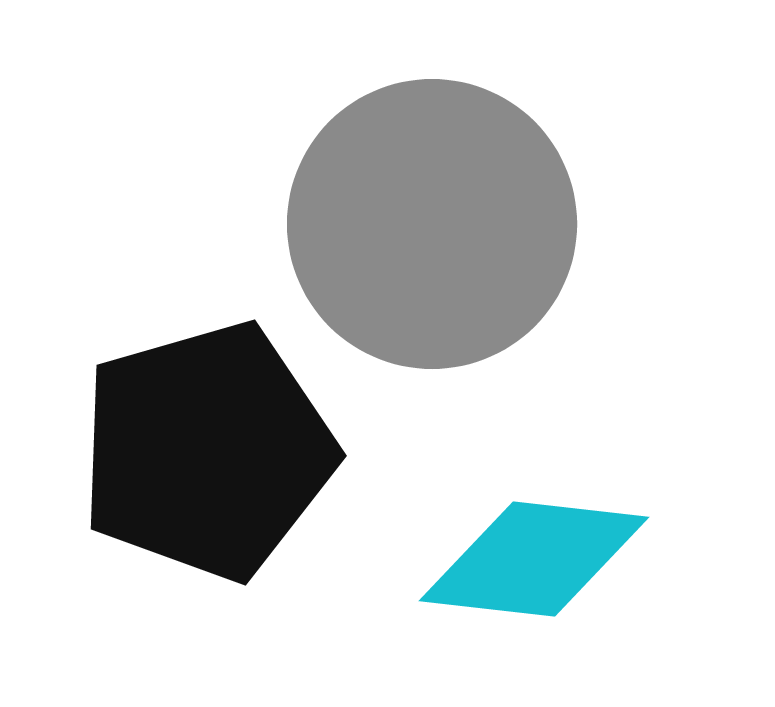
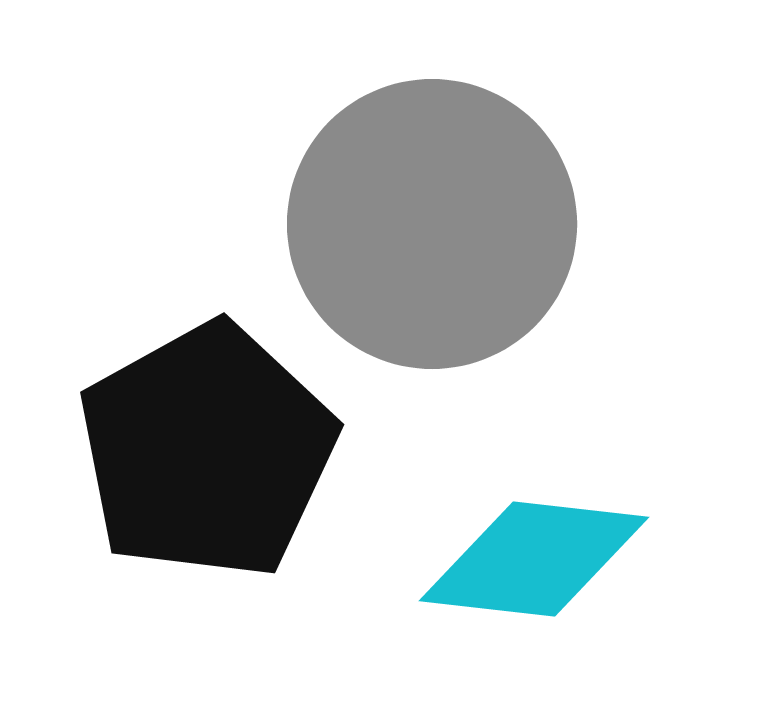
black pentagon: rotated 13 degrees counterclockwise
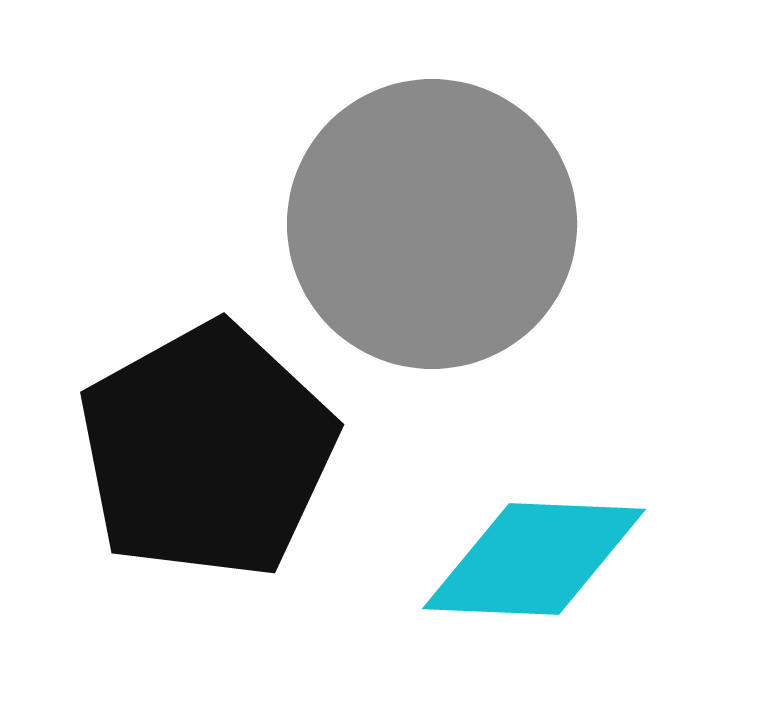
cyan diamond: rotated 4 degrees counterclockwise
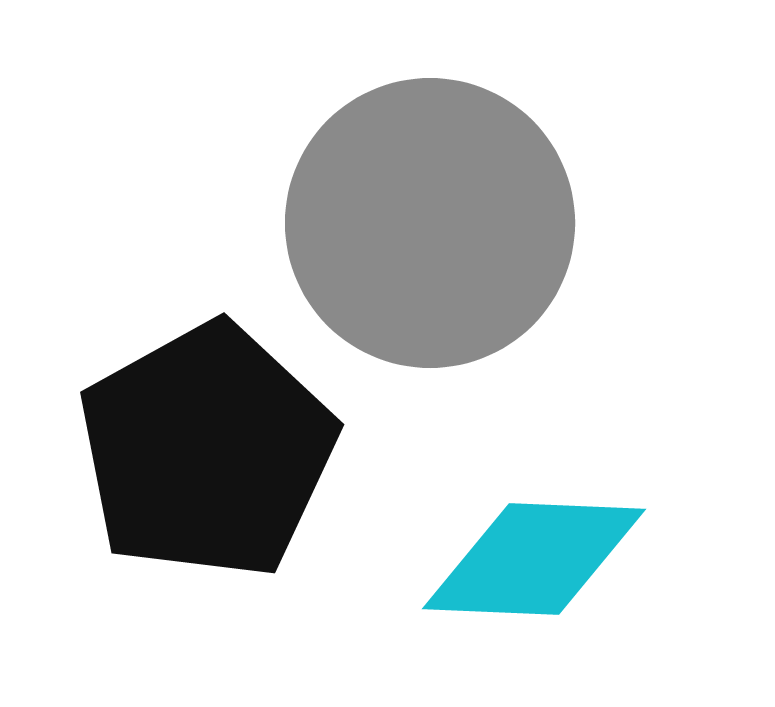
gray circle: moved 2 px left, 1 px up
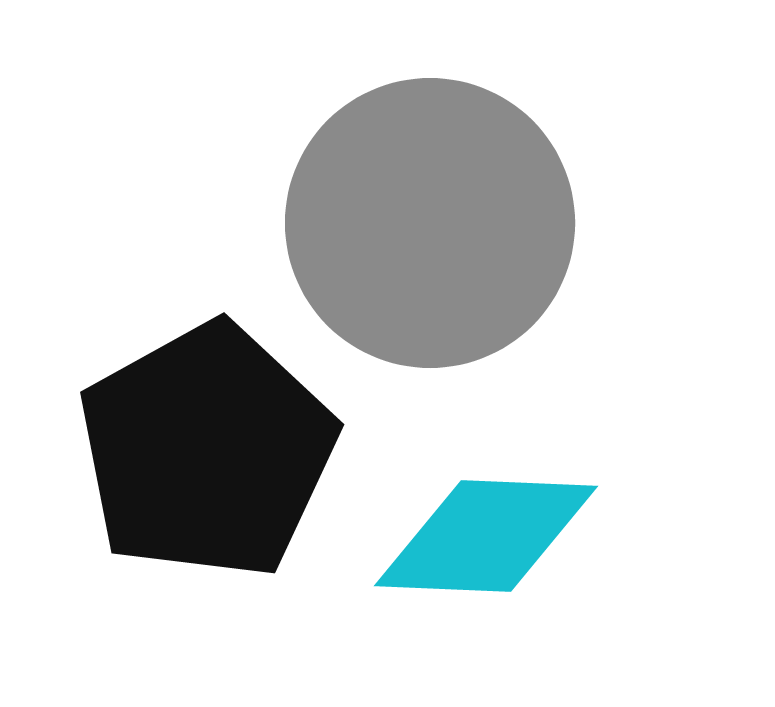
cyan diamond: moved 48 px left, 23 px up
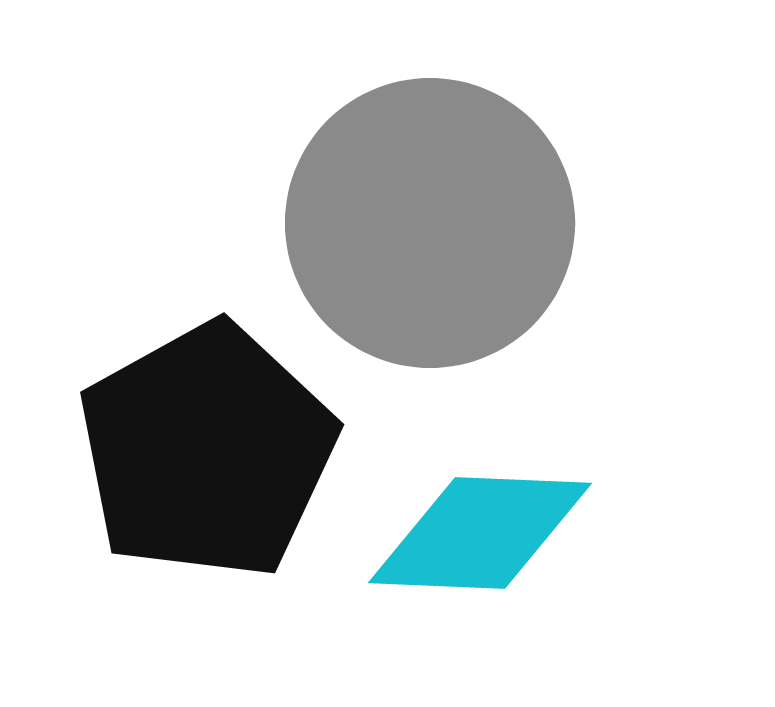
cyan diamond: moved 6 px left, 3 px up
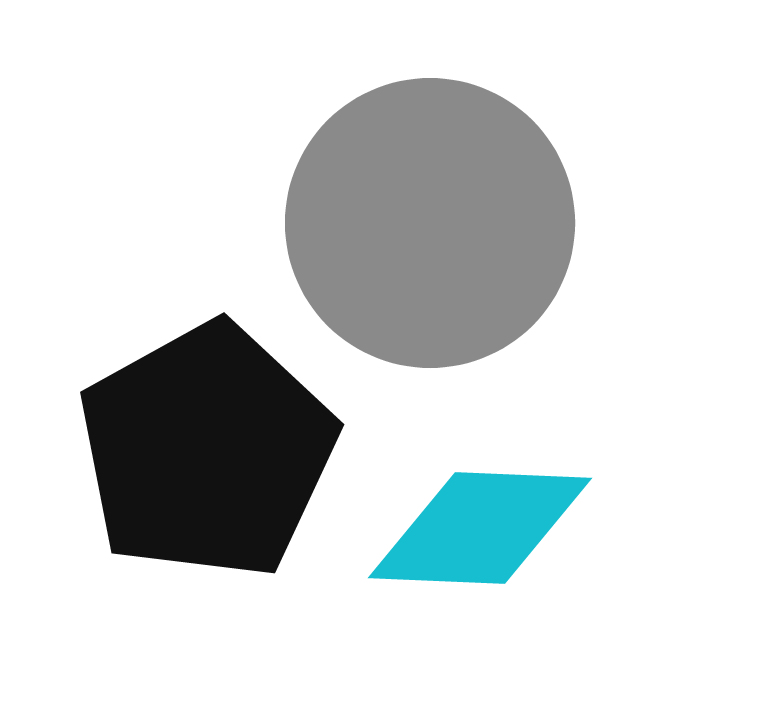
cyan diamond: moved 5 px up
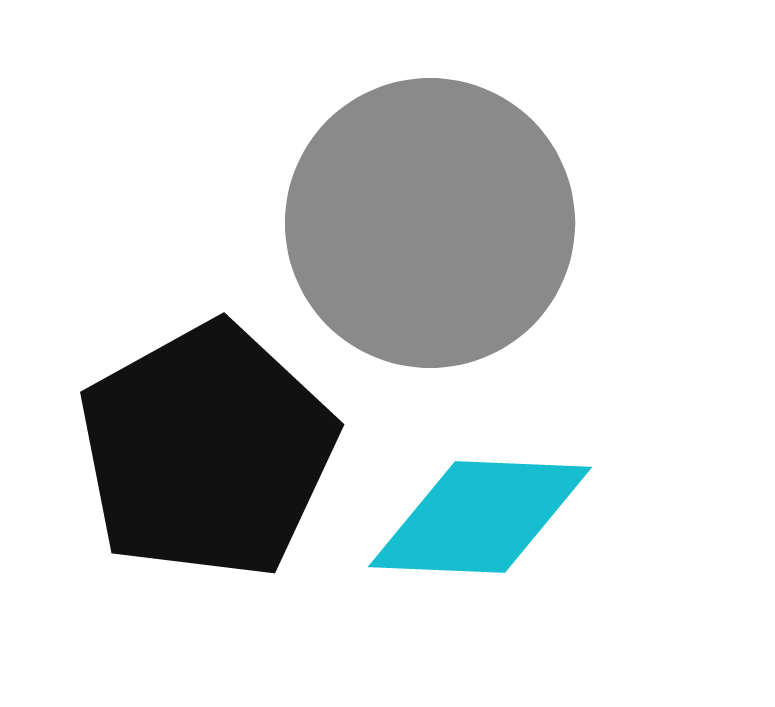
cyan diamond: moved 11 px up
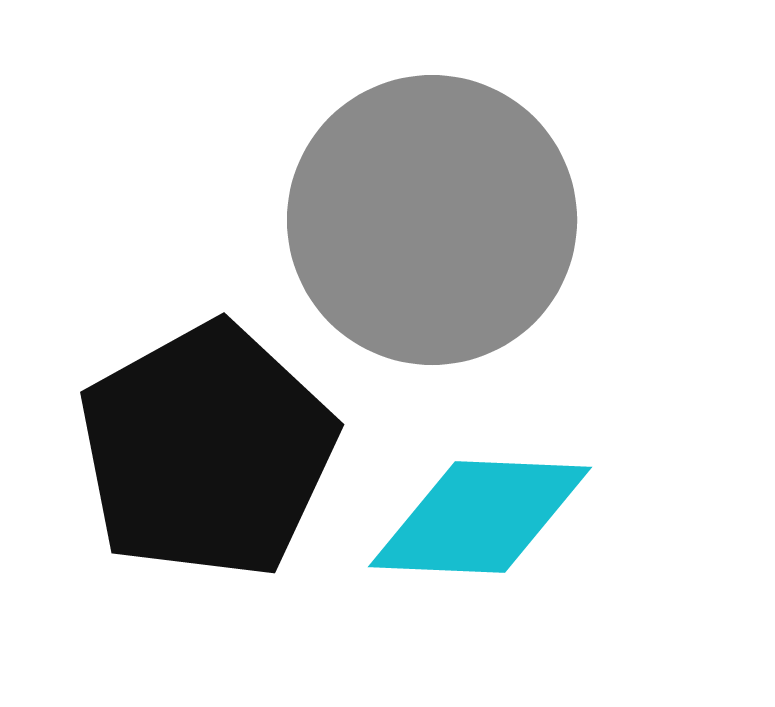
gray circle: moved 2 px right, 3 px up
